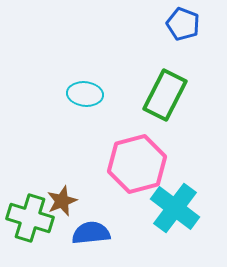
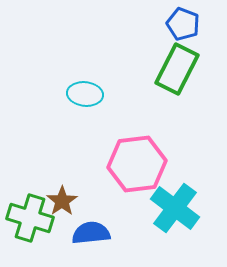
green rectangle: moved 12 px right, 26 px up
pink hexagon: rotated 8 degrees clockwise
brown star: rotated 12 degrees counterclockwise
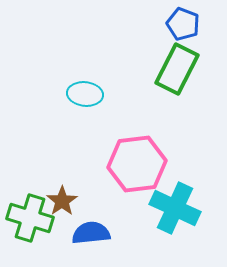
cyan cross: rotated 12 degrees counterclockwise
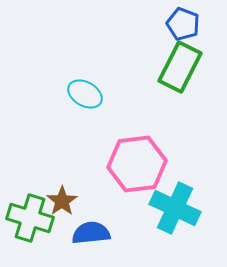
green rectangle: moved 3 px right, 2 px up
cyan ellipse: rotated 24 degrees clockwise
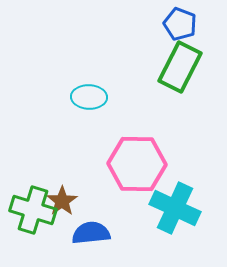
blue pentagon: moved 3 px left
cyan ellipse: moved 4 px right, 3 px down; rotated 28 degrees counterclockwise
pink hexagon: rotated 8 degrees clockwise
green cross: moved 3 px right, 8 px up
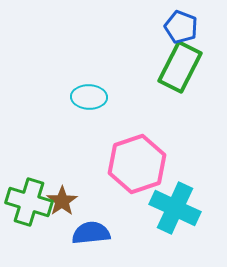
blue pentagon: moved 1 px right, 3 px down
pink hexagon: rotated 20 degrees counterclockwise
green cross: moved 4 px left, 8 px up
